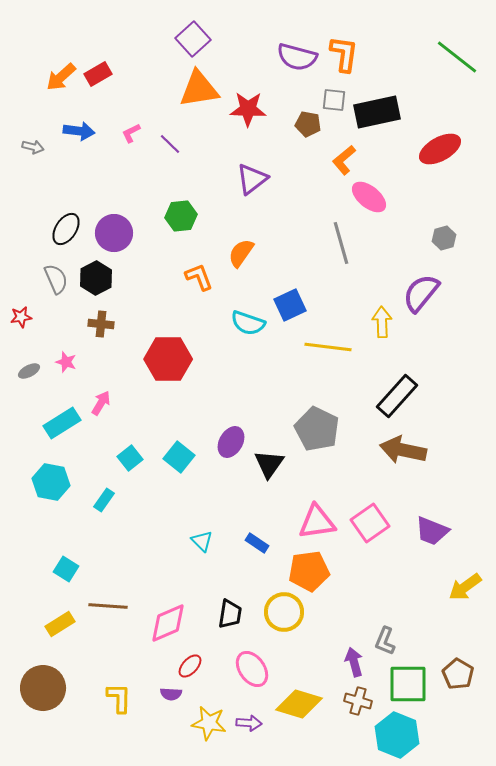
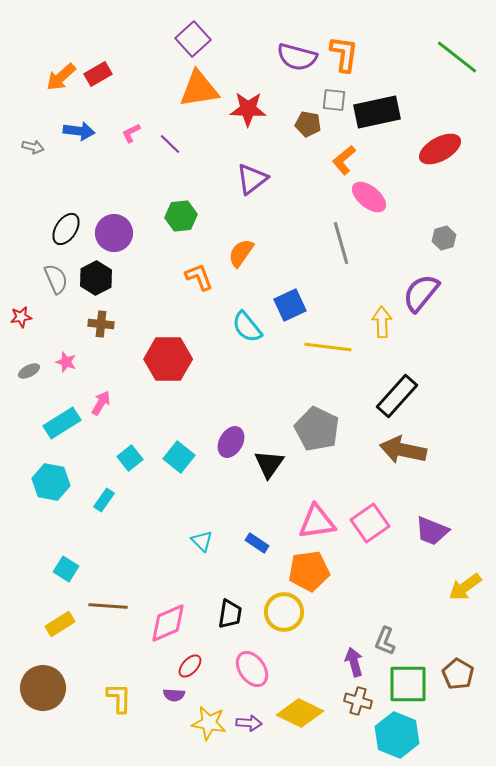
cyan semicircle at (248, 323): moved 1 px left, 4 px down; rotated 32 degrees clockwise
purple semicircle at (171, 694): moved 3 px right, 1 px down
yellow diamond at (299, 704): moved 1 px right, 9 px down; rotated 9 degrees clockwise
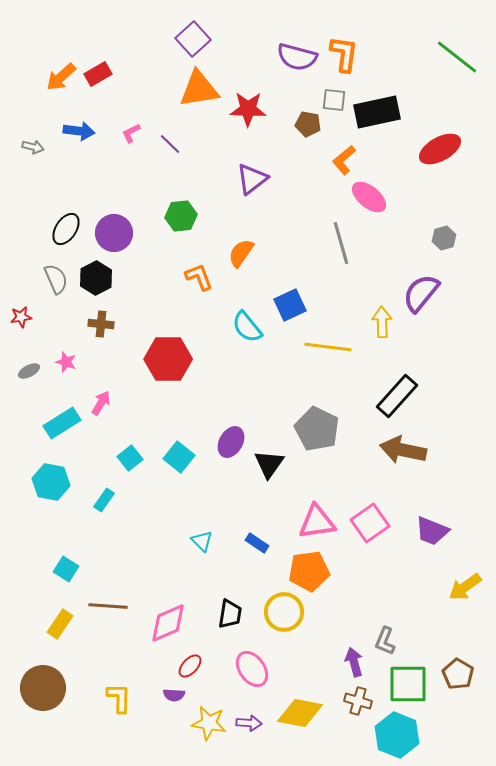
yellow rectangle at (60, 624): rotated 24 degrees counterclockwise
yellow diamond at (300, 713): rotated 15 degrees counterclockwise
